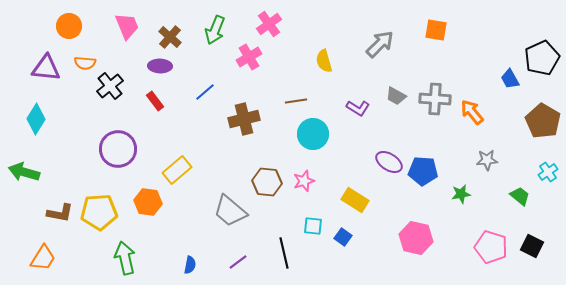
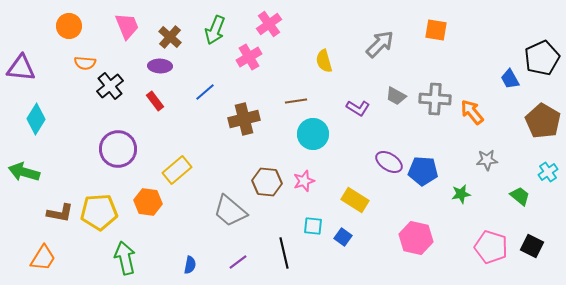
purple triangle at (46, 68): moved 25 px left
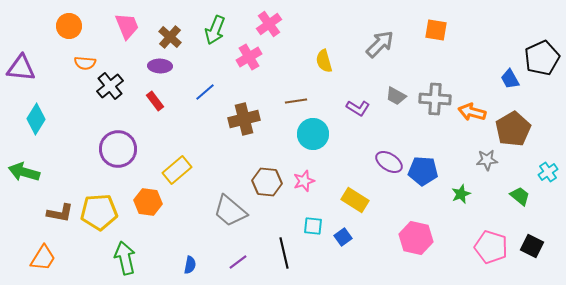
orange arrow at (472, 112): rotated 36 degrees counterclockwise
brown pentagon at (543, 121): moved 30 px left, 8 px down; rotated 12 degrees clockwise
green star at (461, 194): rotated 12 degrees counterclockwise
blue square at (343, 237): rotated 18 degrees clockwise
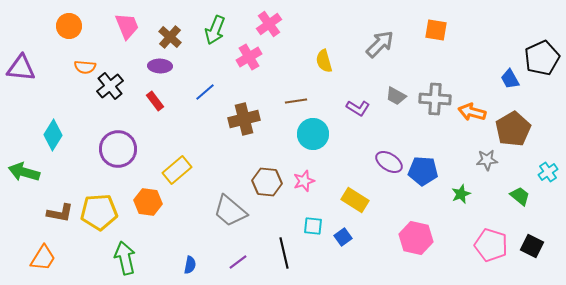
orange semicircle at (85, 63): moved 4 px down
cyan diamond at (36, 119): moved 17 px right, 16 px down
pink pentagon at (491, 247): moved 2 px up
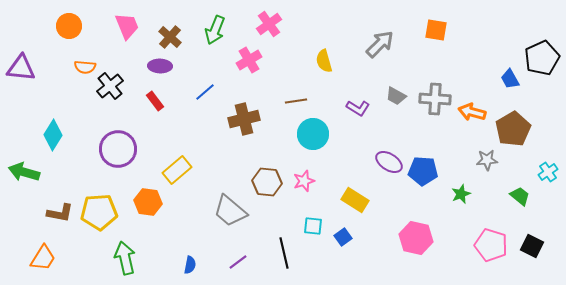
pink cross at (249, 57): moved 3 px down
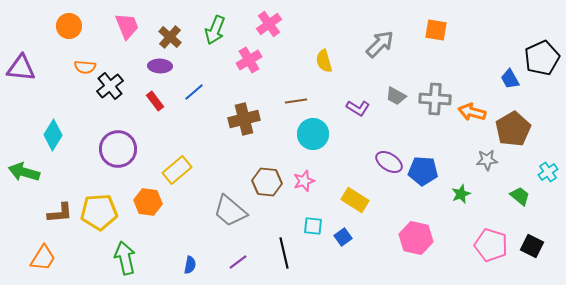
blue line at (205, 92): moved 11 px left
brown L-shape at (60, 213): rotated 16 degrees counterclockwise
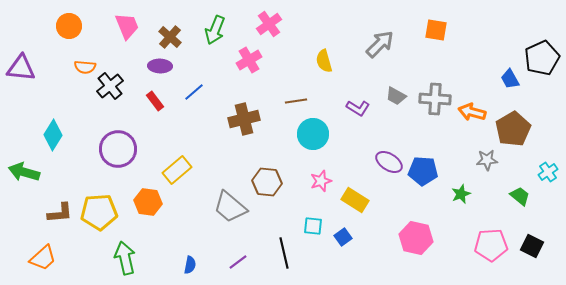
pink star at (304, 181): moved 17 px right
gray trapezoid at (230, 211): moved 4 px up
pink pentagon at (491, 245): rotated 20 degrees counterclockwise
orange trapezoid at (43, 258): rotated 16 degrees clockwise
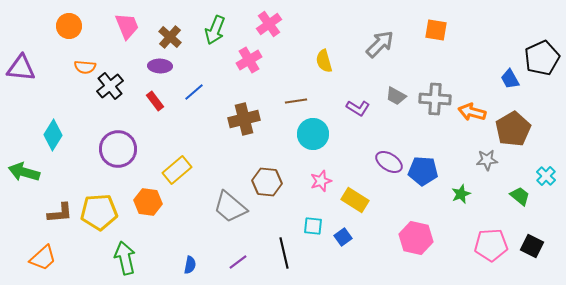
cyan cross at (548, 172): moved 2 px left, 4 px down; rotated 12 degrees counterclockwise
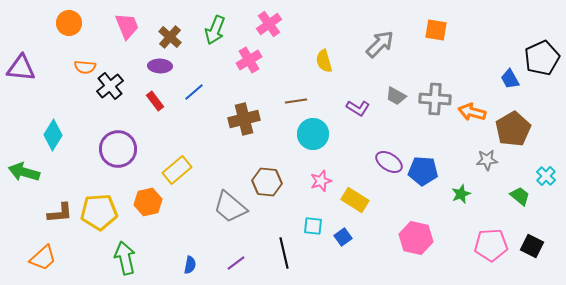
orange circle at (69, 26): moved 3 px up
orange hexagon at (148, 202): rotated 20 degrees counterclockwise
purple line at (238, 262): moved 2 px left, 1 px down
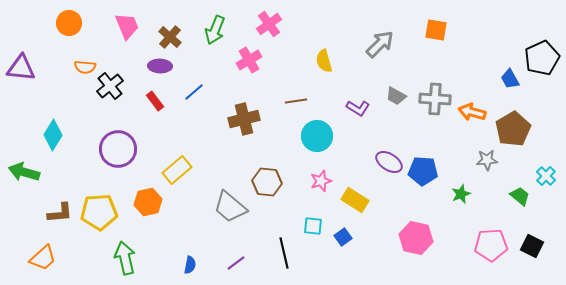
cyan circle at (313, 134): moved 4 px right, 2 px down
